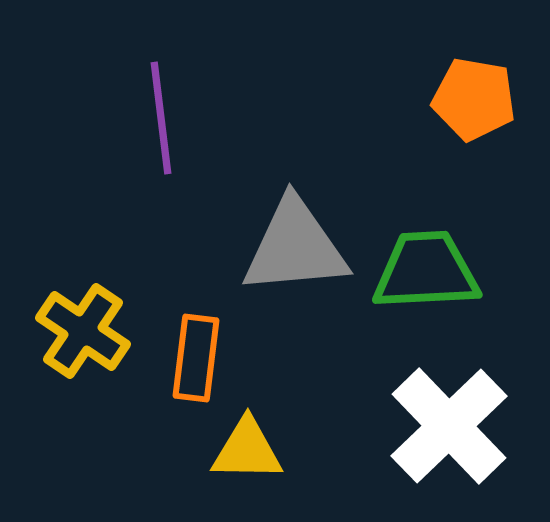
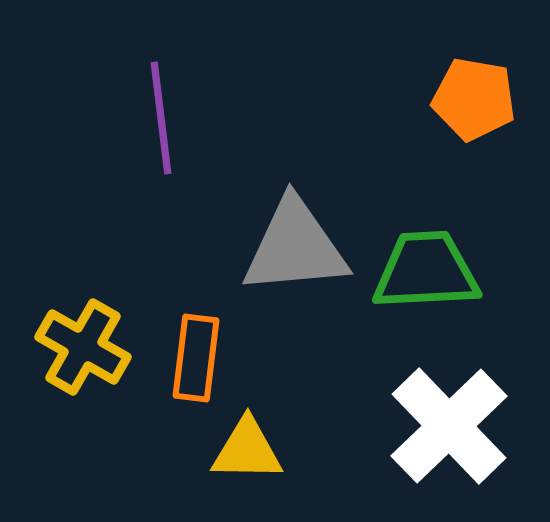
yellow cross: moved 16 px down; rotated 4 degrees counterclockwise
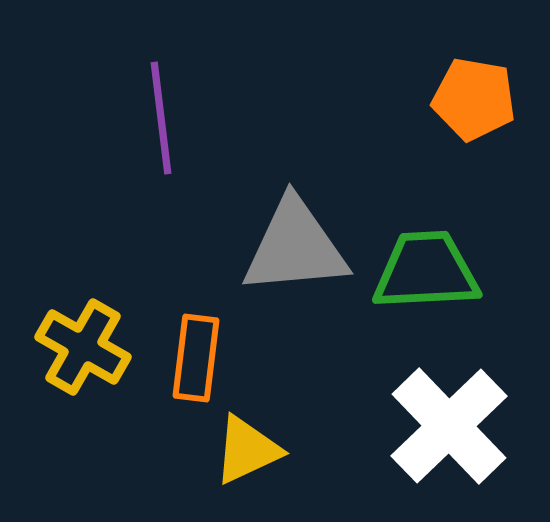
yellow triangle: rotated 26 degrees counterclockwise
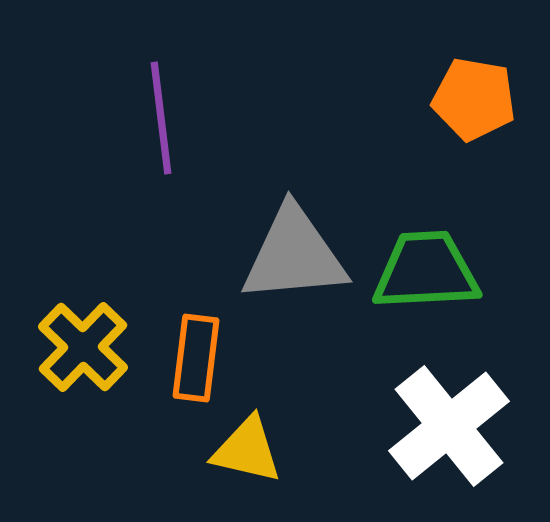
gray triangle: moved 1 px left, 8 px down
yellow cross: rotated 14 degrees clockwise
white cross: rotated 5 degrees clockwise
yellow triangle: rotated 38 degrees clockwise
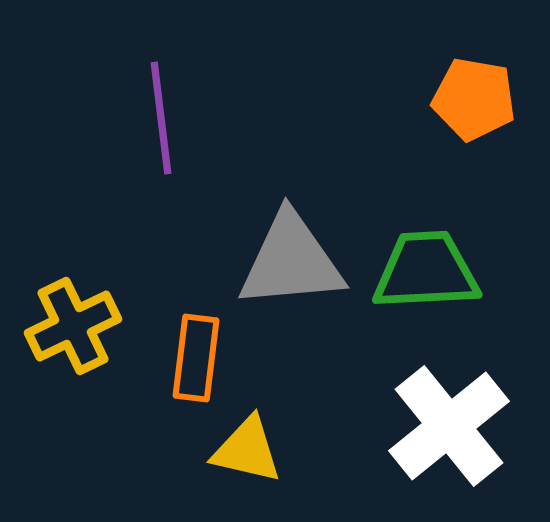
gray triangle: moved 3 px left, 6 px down
yellow cross: moved 10 px left, 21 px up; rotated 20 degrees clockwise
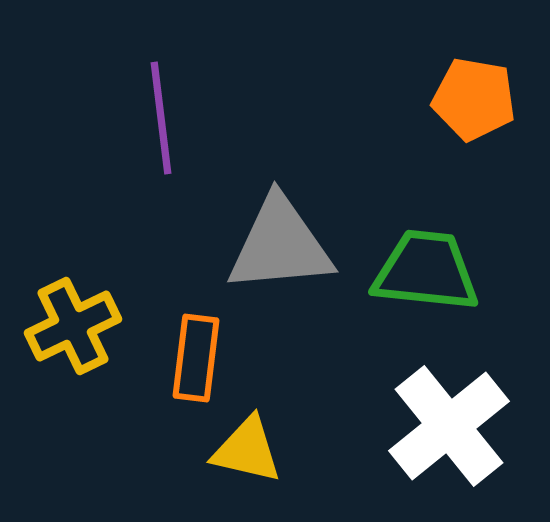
gray triangle: moved 11 px left, 16 px up
green trapezoid: rotated 9 degrees clockwise
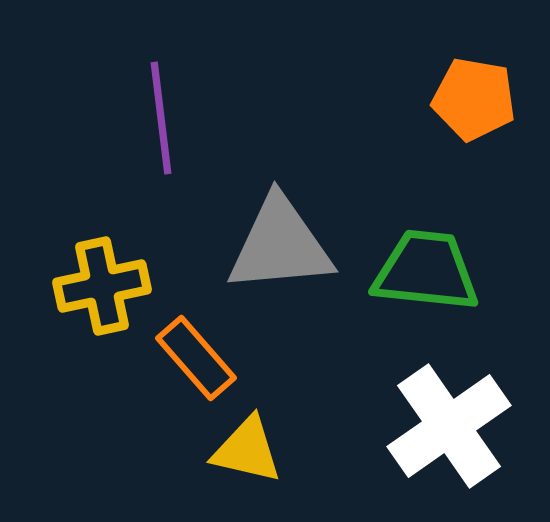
yellow cross: moved 29 px right, 40 px up; rotated 14 degrees clockwise
orange rectangle: rotated 48 degrees counterclockwise
white cross: rotated 4 degrees clockwise
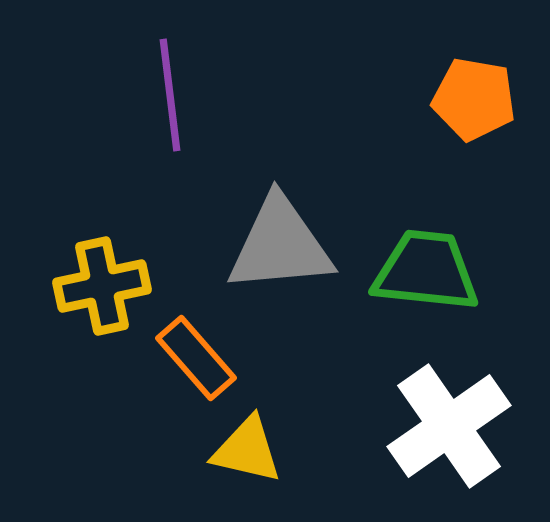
purple line: moved 9 px right, 23 px up
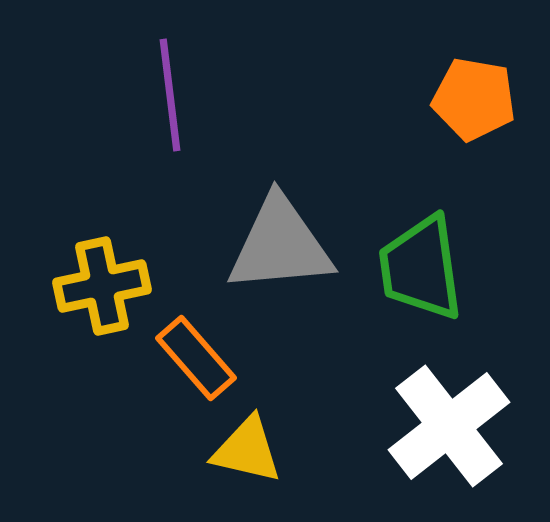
green trapezoid: moved 5 px left, 3 px up; rotated 104 degrees counterclockwise
white cross: rotated 3 degrees counterclockwise
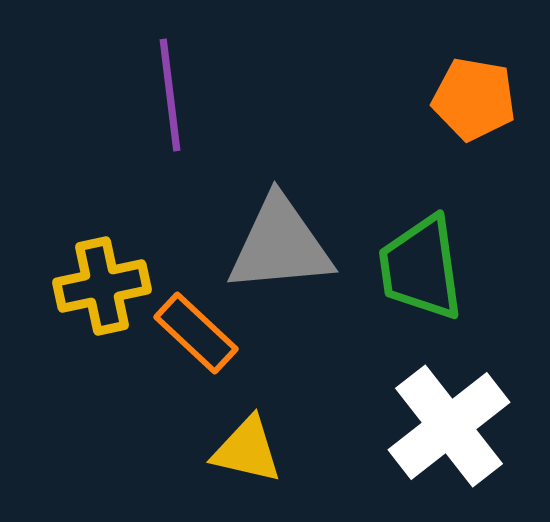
orange rectangle: moved 25 px up; rotated 6 degrees counterclockwise
